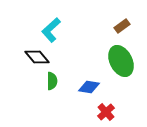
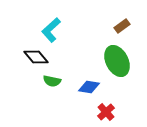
black diamond: moved 1 px left
green ellipse: moved 4 px left
green semicircle: rotated 102 degrees clockwise
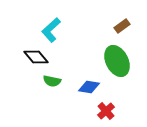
red cross: moved 1 px up
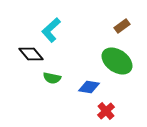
black diamond: moved 5 px left, 3 px up
green ellipse: rotated 28 degrees counterclockwise
green semicircle: moved 3 px up
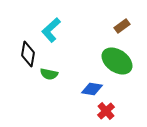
black diamond: moved 3 px left; rotated 50 degrees clockwise
green semicircle: moved 3 px left, 4 px up
blue diamond: moved 3 px right, 2 px down
